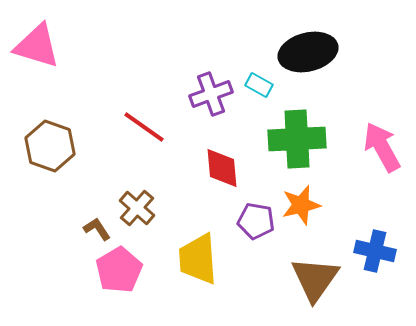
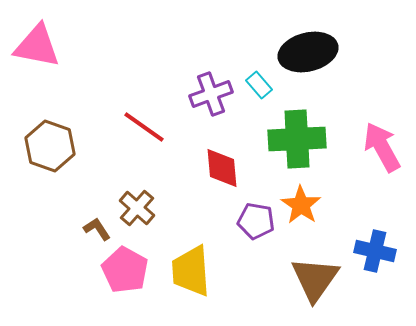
pink triangle: rotated 6 degrees counterclockwise
cyan rectangle: rotated 20 degrees clockwise
orange star: rotated 24 degrees counterclockwise
yellow trapezoid: moved 7 px left, 12 px down
pink pentagon: moved 6 px right; rotated 12 degrees counterclockwise
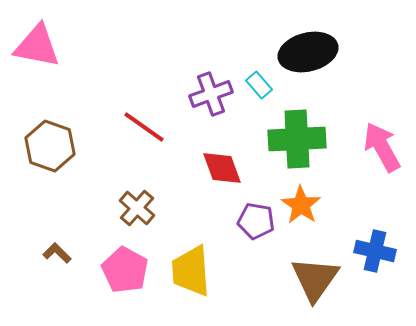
red diamond: rotated 15 degrees counterclockwise
brown L-shape: moved 40 px left, 24 px down; rotated 12 degrees counterclockwise
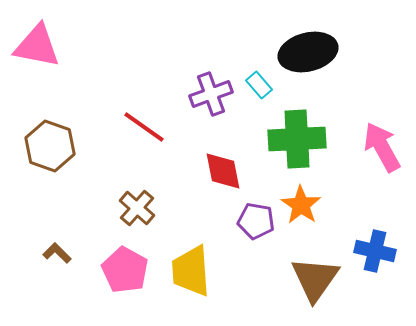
red diamond: moved 1 px right, 3 px down; rotated 9 degrees clockwise
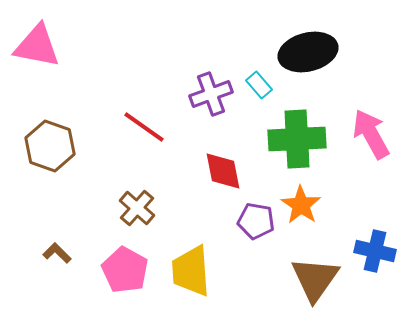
pink arrow: moved 11 px left, 13 px up
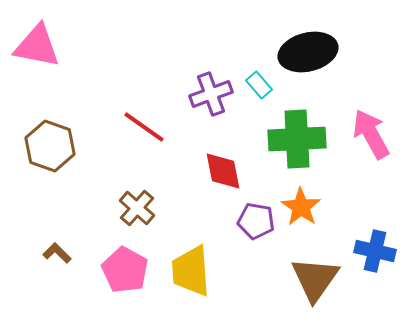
orange star: moved 2 px down
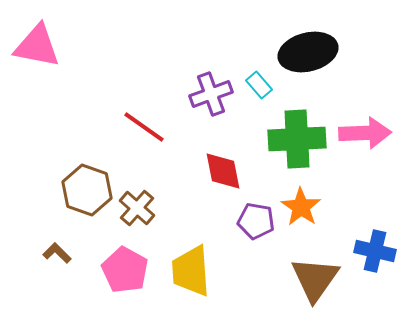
pink arrow: moved 6 px left, 1 px up; rotated 117 degrees clockwise
brown hexagon: moved 37 px right, 44 px down
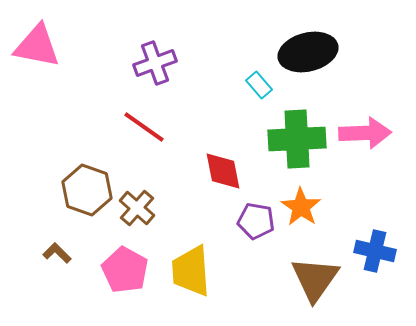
purple cross: moved 56 px left, 31 px up
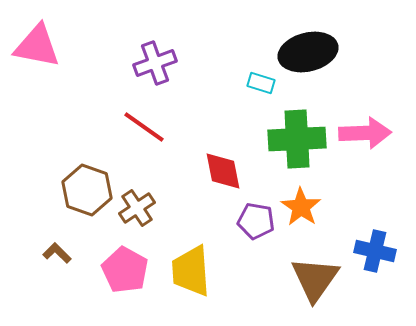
cyan rectangle: moved 2 px right, 2 px up; rotated 32 degrees counterclockwise
brown cross: rotated 15 degrees clockwise
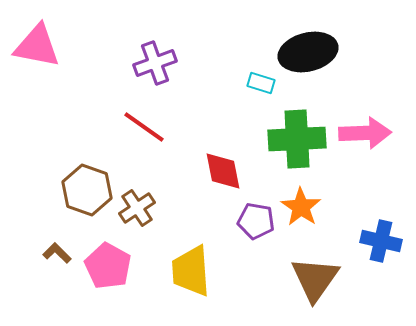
blue cross: moved 6 px right, 10 px up
pink pentagon: moved 17 px left, 4 px up
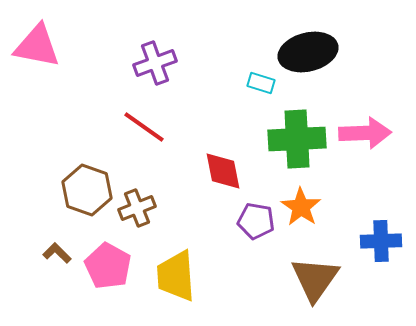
brown cross: rotated 12 degrees clockwise
blue cross: rotated 15 degrees counterclockwise
yellow trapezoid: moved 15 px left, 5 px down
